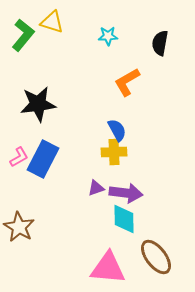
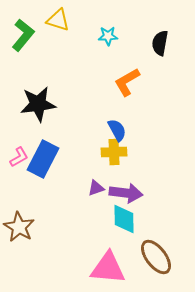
yellow triangle: moved 6 px right, 2 px up
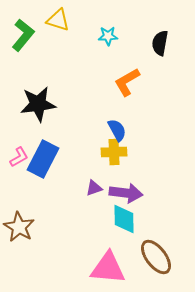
purple triangle: moved 2 px left
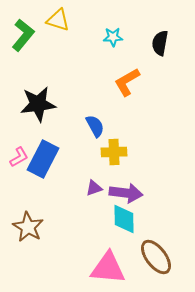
cyan star: moved 5 px right, 1 px down
blue semicircle: moved 22 px left, 4 px up
brown star: moved 9 px right
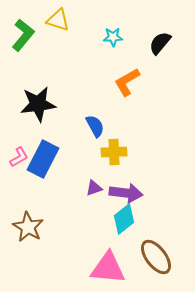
black semicircle: rotated 30 degrees clockwise
cyan diamond: rotated 52 degrees clockwise
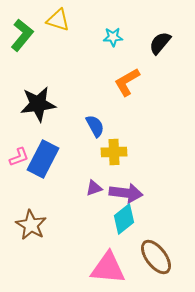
green L-shape: moved 1 px left
pink L-shape: rotated 10 degrees clockwise
brown star: moved 3 px right, 2 px up
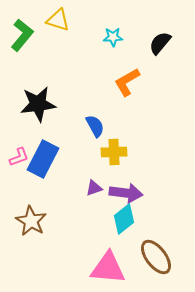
brown star: moved 4 px up
